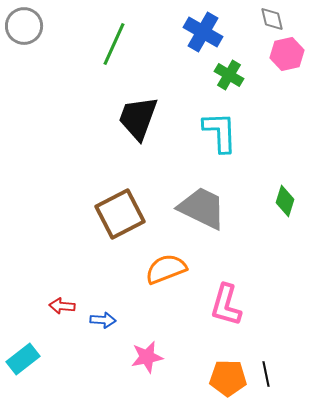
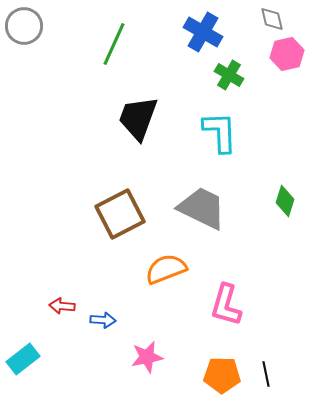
orange pentagon: moved 6 px left, 3 px up
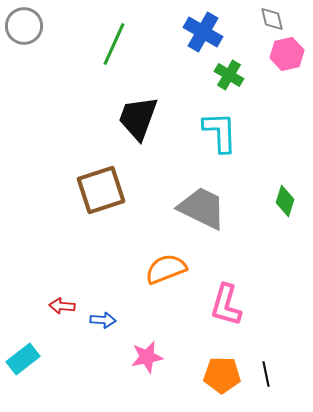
brown square: moved 19 px left, 24 px up; rotated 9 degrees clockwise
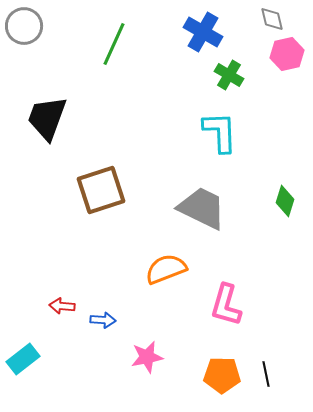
black trapezoid: moved 91 px left
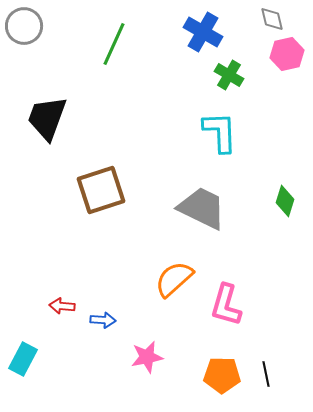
orange semicircle: moved 8 px right, 10 px down; rotated 21 degrees counterclockwise
cyan rectangle: rotated 24 degrees counterclockwise
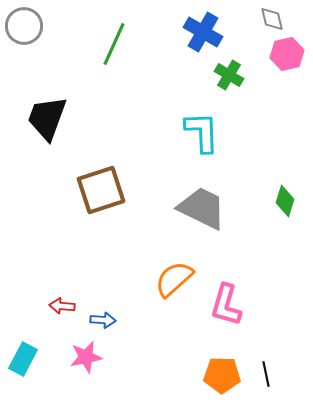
cyan L-shape: moved 18 px left
pink star: moved 61 px left
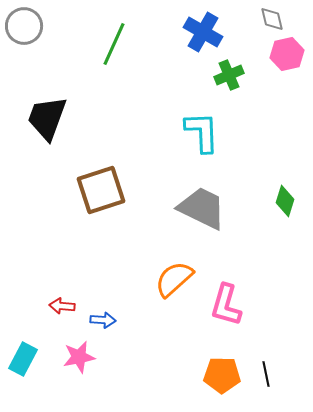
green cross: rotated 36 degrees clockwise
pink star: moved 7 px left
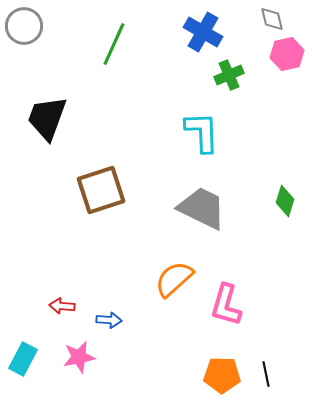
blue arrow: moved 6 px right
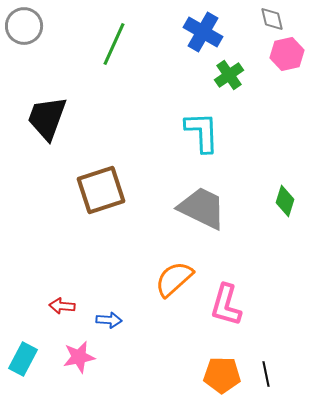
green cross: rotated 12 degrees counterclockwise
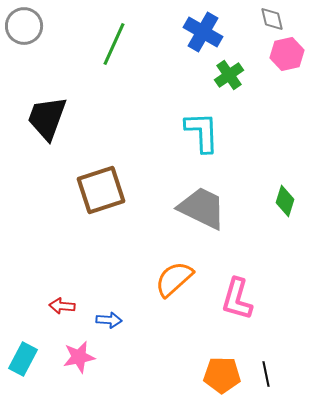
pink L-shape: moved 11 px right, 6 px up
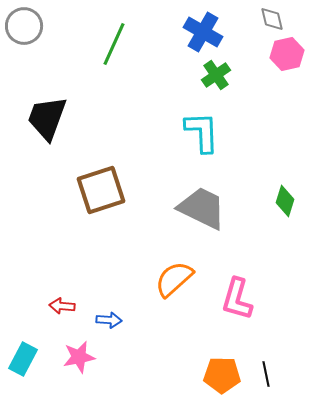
green cross: moved 13 px left
